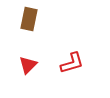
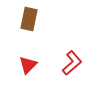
red L-shape: rotated 25 degrees counterclockwise
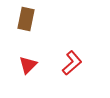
brown rectangle: moved 3 px left
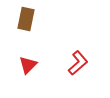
red L-shape: moved 6 px right
